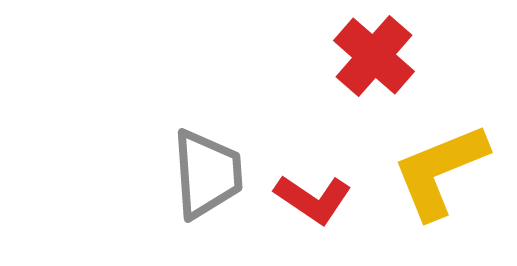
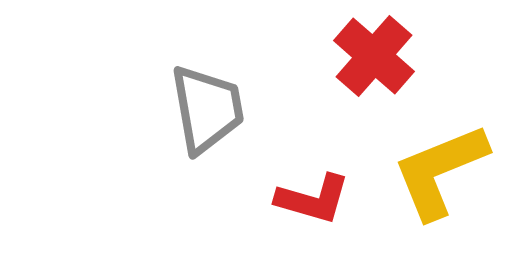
gray trapezoid: moved 65 px up; rotated 6 degrees counterclockwise
red L-shape: rotated 18 degrees counterclockwise
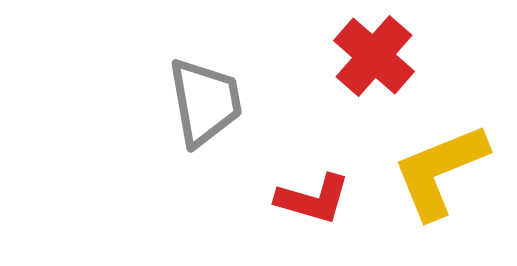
gray trapezoid: moved 2 px left, 7 px up
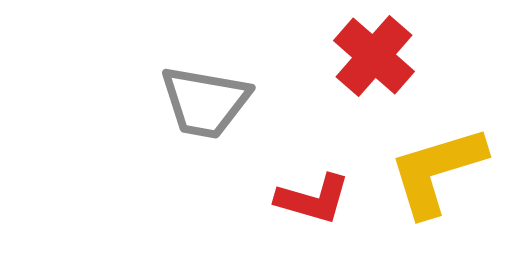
gray trapezoid: rotated 110 degrees clockwise
yellow L-shape: moved 3 px left; rotated 5 degrees clockwise
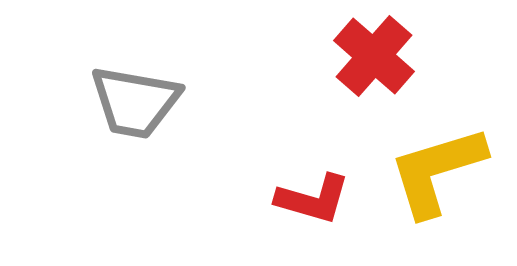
gray trapezoid: moved 70 px left
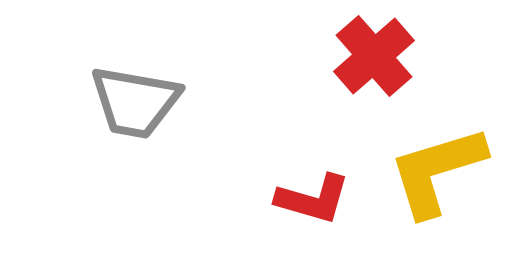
red cross: rotated 8 degrees clockwise
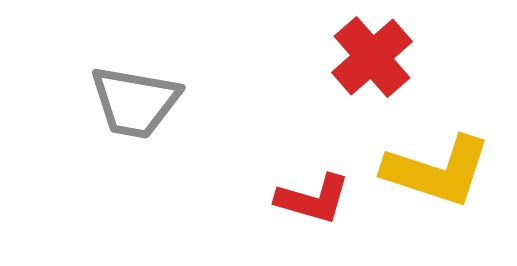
red cross: moved 2 px left, 1 px down
yellow L-shape: rotated 145 degrees counterclockwise
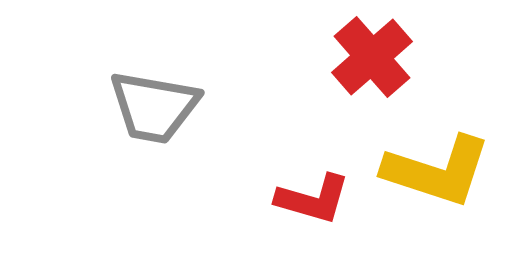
gray trapezoid: moved 19 px right, 5 px down
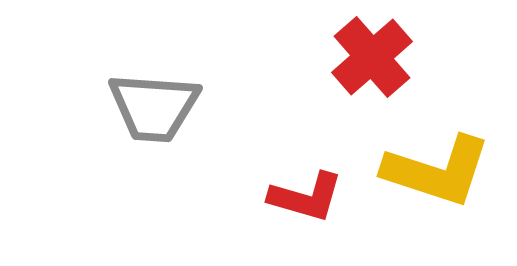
gray trapezoid: rotated 6 degrees counterclockwise
red L-shape: moved 7 px left, 2 px up
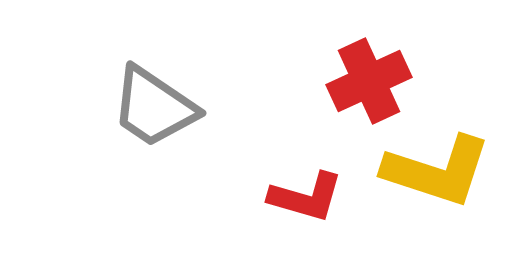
red cross: moved 3 px left, 24 px down; rotated 16 degrees clockwise
gray trapezoid: rotated 30 degrees clockwise
